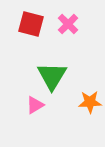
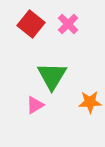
red square: rotated 24 degrees clockwise
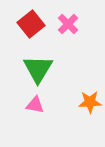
red square: rotated 12 degrees clockwise
green triangle: moved 14 px left, 7 px up
pink triangle: rotated 42 degrees clockwise
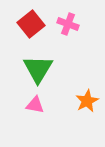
pink cross: rotated 25 degrees counterclockwise
orange star: moved 3 px left, 1 px up; rotated 25 degrees counterclockwise
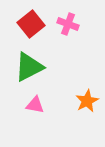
green triangle: moved 9 px left, 2 px up; rotated 32 degrees clockwise
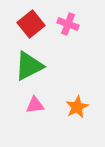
green triangle: moved 1 px up
orange star: moved 10 px left, 6 px down
pink triangle: rotated 18 degrees counterclockwise
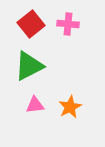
pink cross: rotated 15 degrees counterclockwise
orange star: moved 7 px left
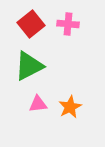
pink triangle: moved 3 px right, 1 px up
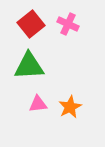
pink cross: rotated 20 degrees clockwise
green triangle: rotated 24 degrees clockwise
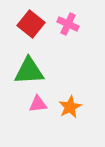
red square: rotated 12 degrees counterclockwise
green triangle: moved 5 px down
